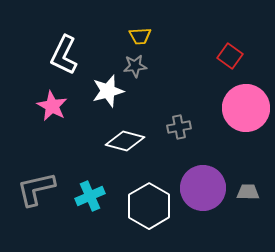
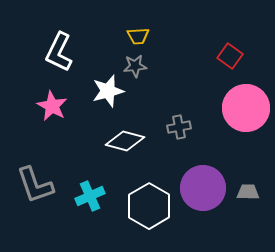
yellow trapezoid: moved 2 px left
white L-shape: moved 5 px left, 3 px up
gray L-shape: moved 1 px left, 4 px up; rotated 96 degrees counterclockwise
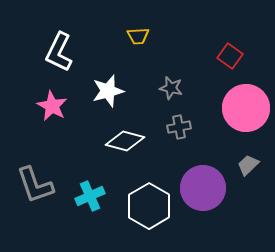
gray star: moved 36 px right, 22 px down; rotated 20 degrees clockwise
gray trapezoid: moved 27 px up; rotated 45 degrees counterclockwise
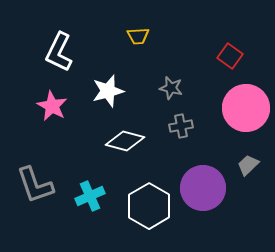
gray cross: moved 2 px right, 1 px up
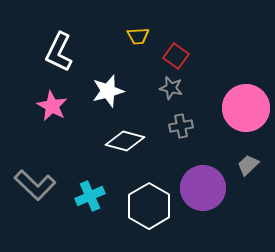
red square: moved 54 px left
gray L-shape: rotated 27 degrees counterclockwise
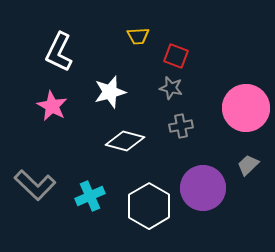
red square: rotated 15 degrees counterclockwise
white star: moved 2 px right, 1 px down
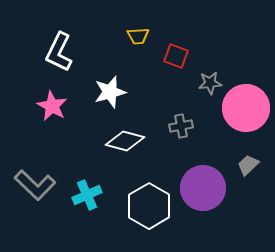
gray star: moved 39 px right, 5 px up; rotated 20 degrees counterclockwise
cyan cross: moved 3 px left, 1 px up
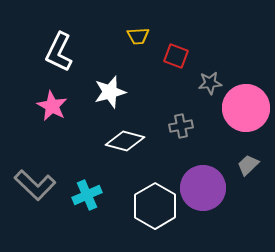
white hexagon: moved 6 px right
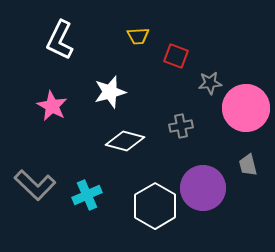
white L-shape: moved 1 px right, 12 px up
gray trapezoid: rotated 60 degrees counterclockwise
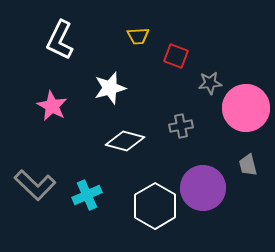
white star: moved 4 px up
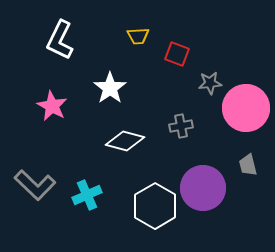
red square: moved 1 px right, 2 px up
white star: rotated 20 degrees counterclockwise
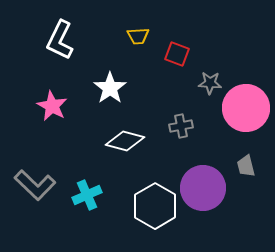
gray star: rotated 10 degrees clockwise
gray trapezoid: moved 2 px left, 1 px down
